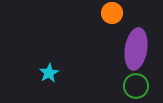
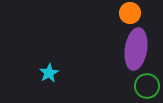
orange circle: moved 18 px right
green circle: moved 11 px right
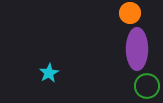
purple ellipse: moved 1 px right; rotated 9 degrees counterclockwise
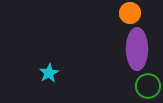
green circle: moved 1 px right
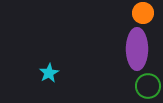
orange circle: moved 13 px right
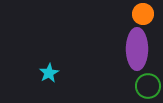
orange circle: moved 1 px down
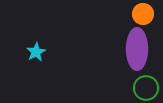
cyan star: moved 13 px left, 21 px up
green circle: moved 2 px left, 2 px down
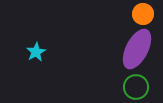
purple ellipse: rotated 27 degrees clockwise
green circle: moved 10 px left, 1 px up
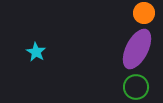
orange circle: moved 1 px right, 1 px up
cyan star: rotated 12 degrees counterclockwise
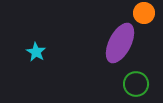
purple ellipse: moved 17 px left, 6 px up
green circle: moved 3 px up
